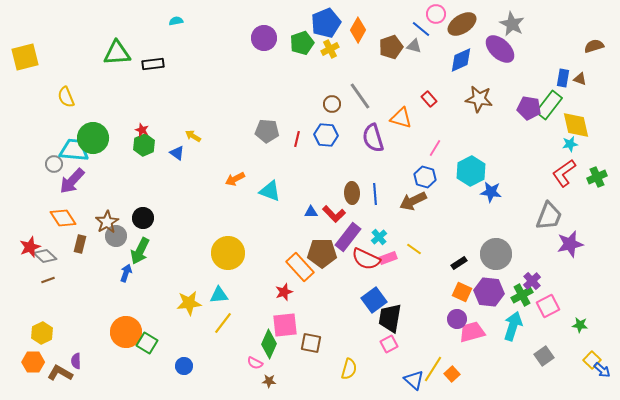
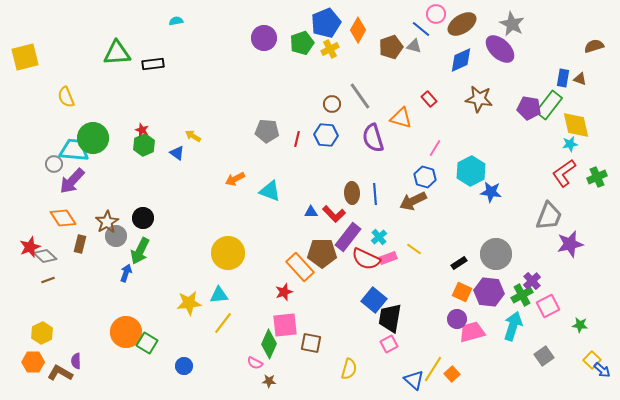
blue square at (374, 300): rotated 15 degrees counterclockwise
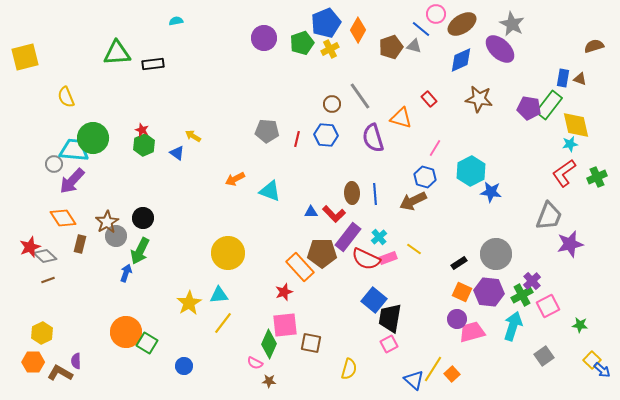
yellow star at (189, 303): rotated 25 degrees counterclockwise
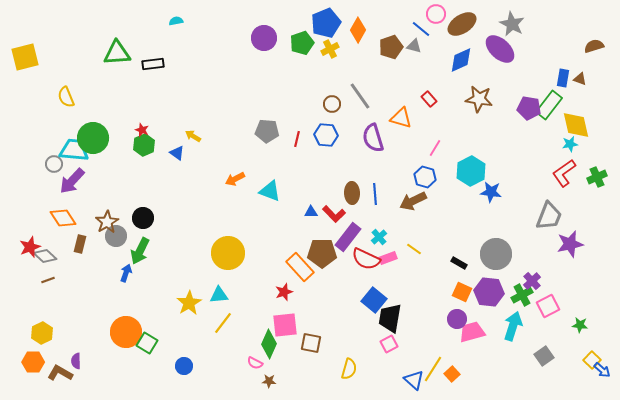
black rectangle at (459, 263): rotated 63 degrees clockwise
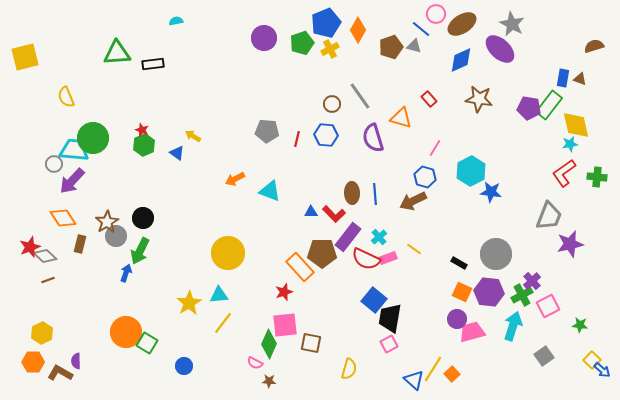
green cross at (597, 177): rotated 30 degrees clockwise
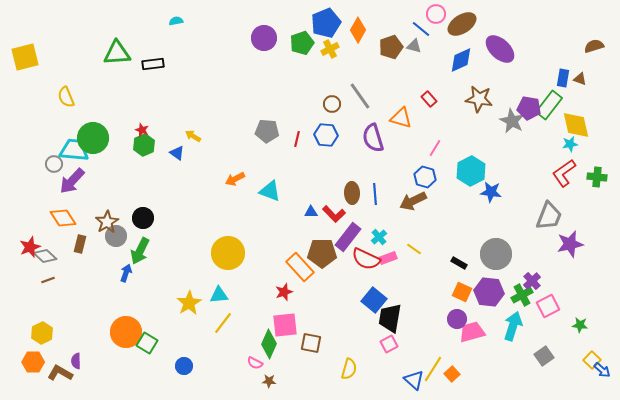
gray star at (512, 24): moved 97 px down
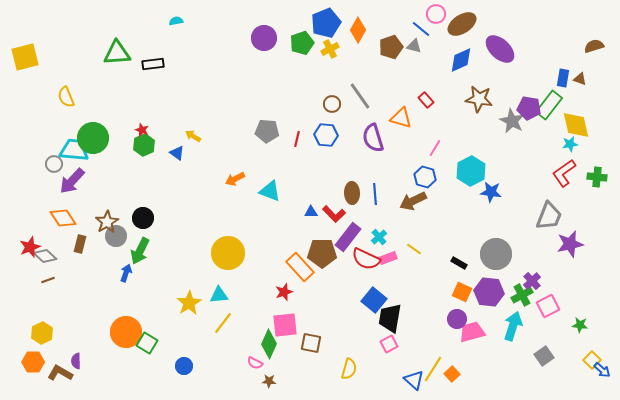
red rectangle at (429, 99): moved 3 px left, 1 px down
